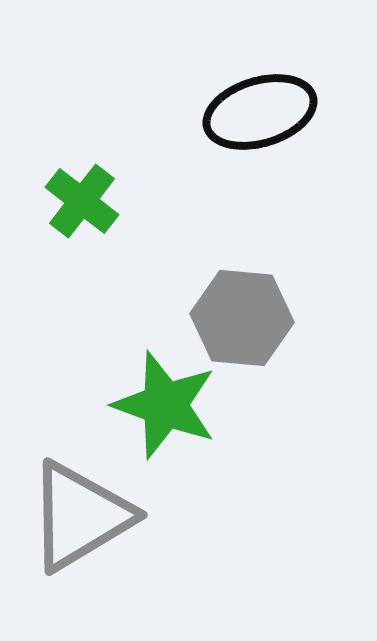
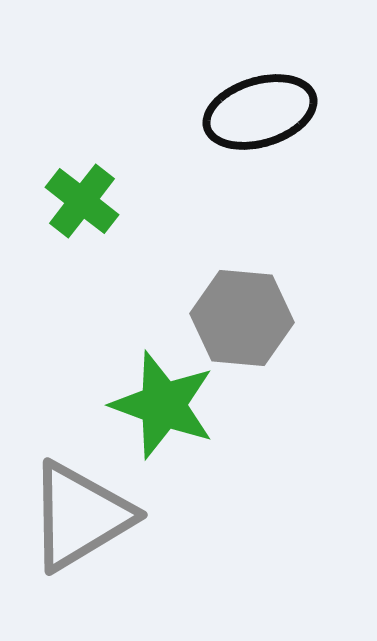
green star: moved 2 px left
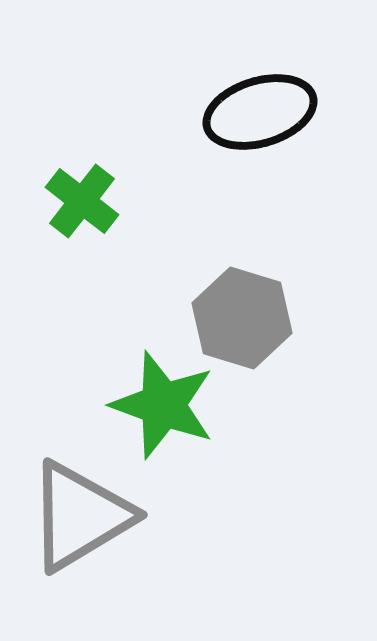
gray hexagon: rotated 12 degrees clockwise
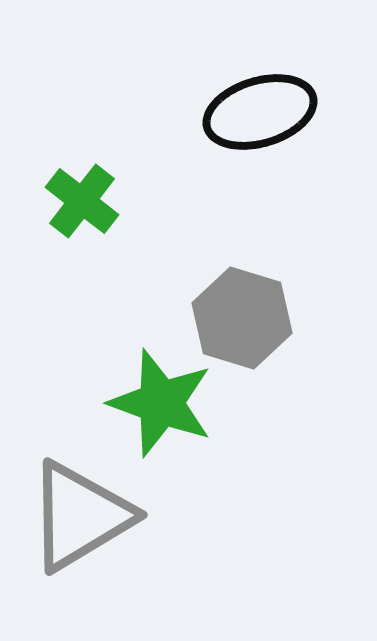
green star: moved 2 px left, 2 px up
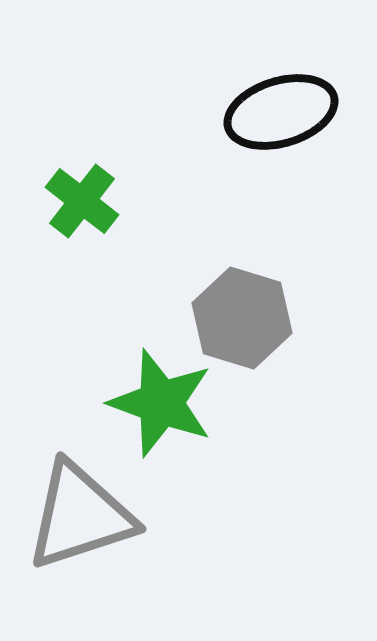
black ellipse: moved 21 px right
gray triangle: rotated 13 degrees clockwise
